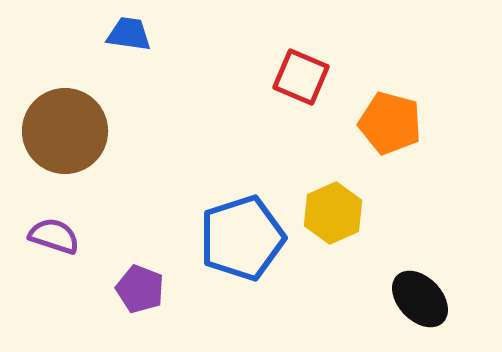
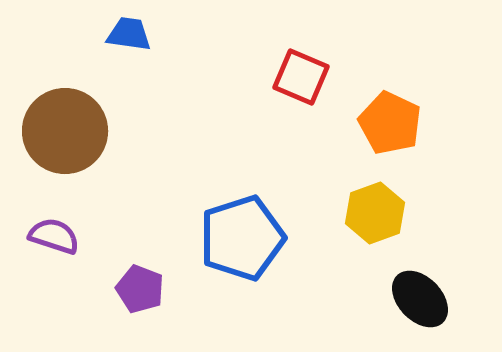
orange pentagon: rotated 10 degrees clockwise
yellow hexagon: moved 42 px right; rotated 4 degrees clockwise
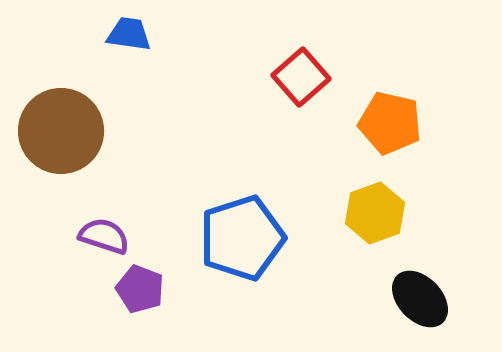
red square: rotated 26 degrees clockwise
orange pentagon: rotated 12 degrees counterclockwise
brown circle: moved 4 px left
purple semicircle: moved 50 px right
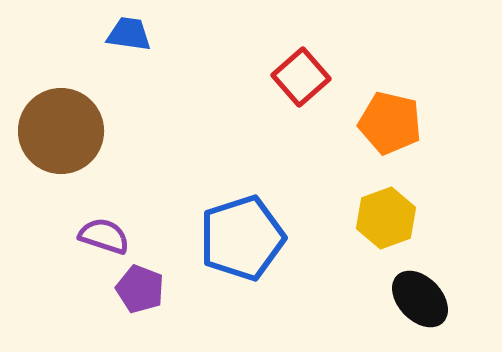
yellow hexagon: moved 11 px right, 5 px down
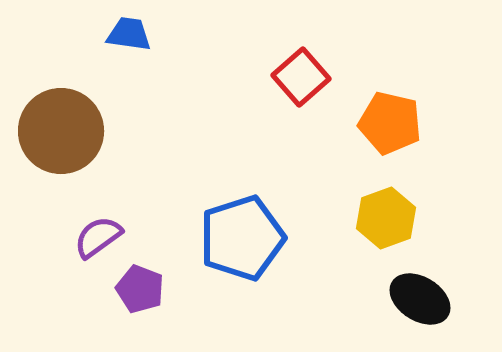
purple semicircle: moved 6 px left, 1 px down; rotated 54 degrees counterclockwise
black ellipse: rotated 14 degrees counterclockwise
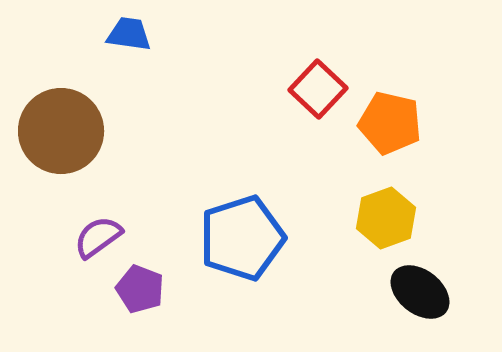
red square: moved 17 px right, 12 px down; rotated 6 degrees counterclockwise
black ellipse: moved 7 px up; rotated 6 degrees clockwise
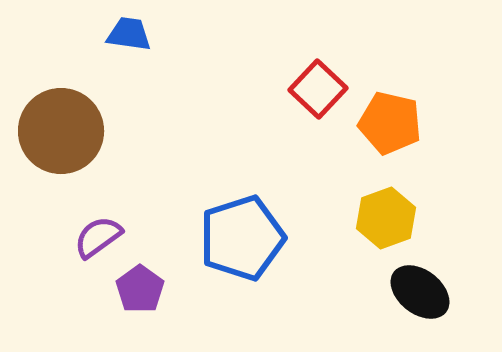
purple pentagon: rotated 15 degrees clockwise
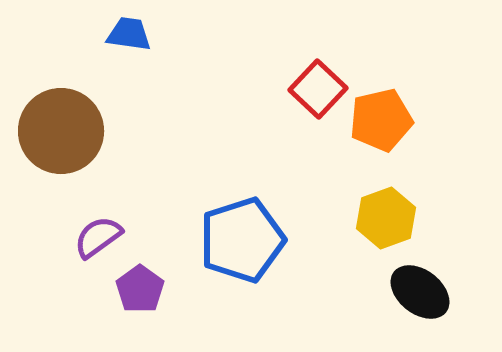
orange pentagon: moved 9 px left, 3 px up; rotated 26 degrees counterclockwise
blue pentagon: moved 2 px down
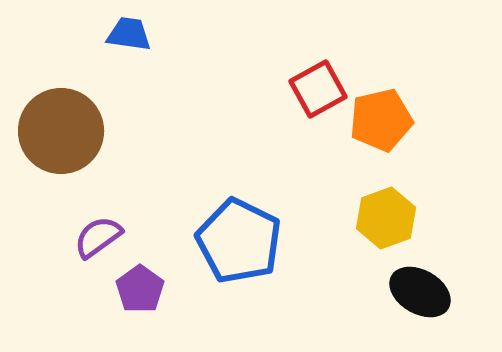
red square: rotated 18 degrees clockwise
blue pentagon: moved 3 px left, 1 px down; rotated 28 degrees counterclockwise
black ellipse: rotated 8 degrees counterclockwise
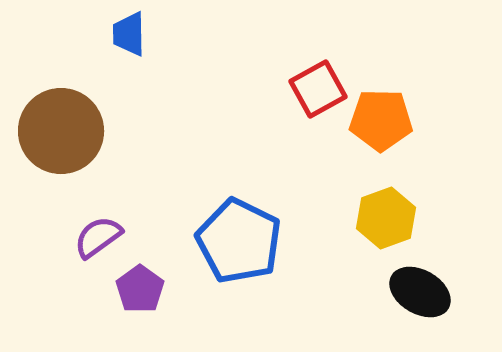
blue trapezoid: rotated 99 degrees counterclockwise
orange pentagon: rotated 14 degrees clockwise
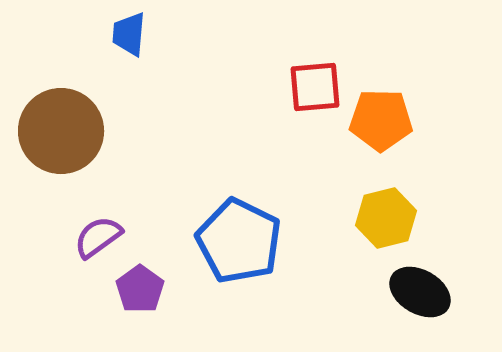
blue trapezoid: rotated 6 degrees clockwise
red square: moved 3 px left, 2 px up; rotated 24 degrees clockwise
yellow hexagon: rotated 6 degrees clockwise
